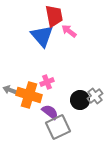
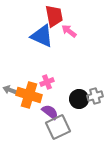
blue triangle: rotated 25 degrees counterclockwise
gray cross: rotated 21 degrees clockwise
black circle: moved 1 px left, 1 px up
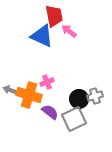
gray square: moved 16 px right, 8 px up
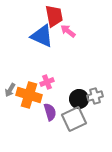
pink arrow: moved 1 px left
gray arrow: rotated 80 degrees counterclockwise
purple semicircle: rotated 36 degrees clockwise
